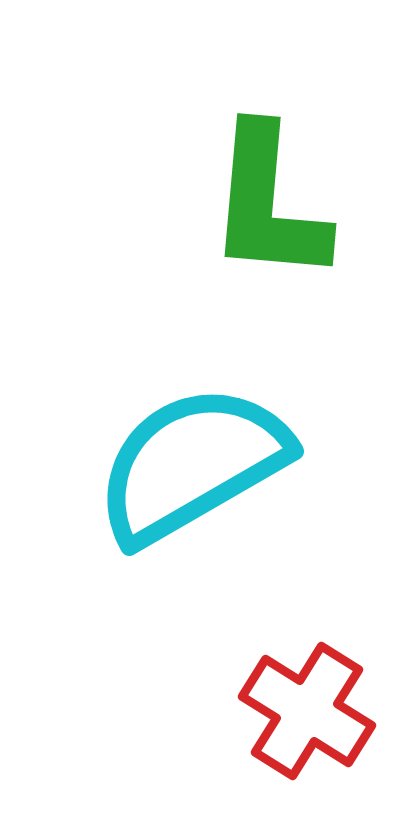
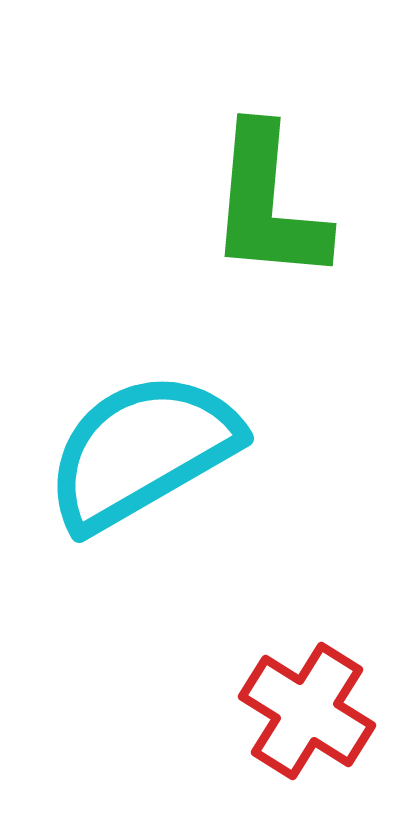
cyan semicircle: moved 50 px left, 13 px up
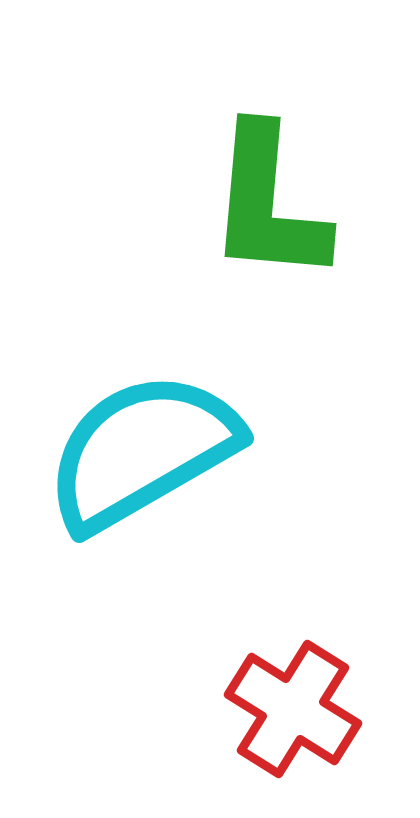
red cross: moved 14 px left, 2 px up
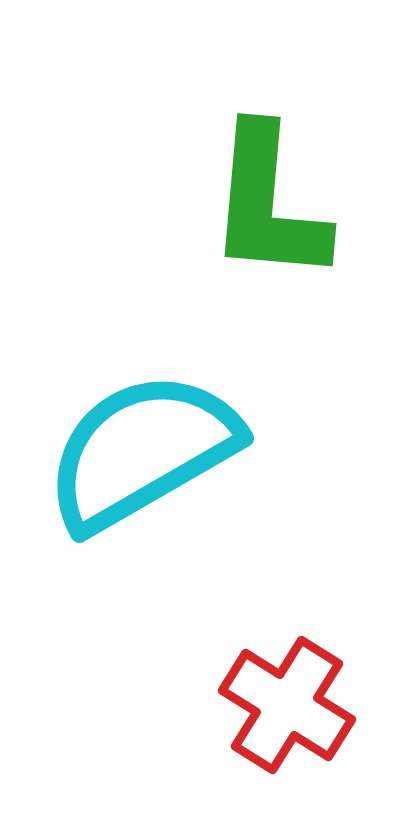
red cross: moved 6 px left, 4 px up
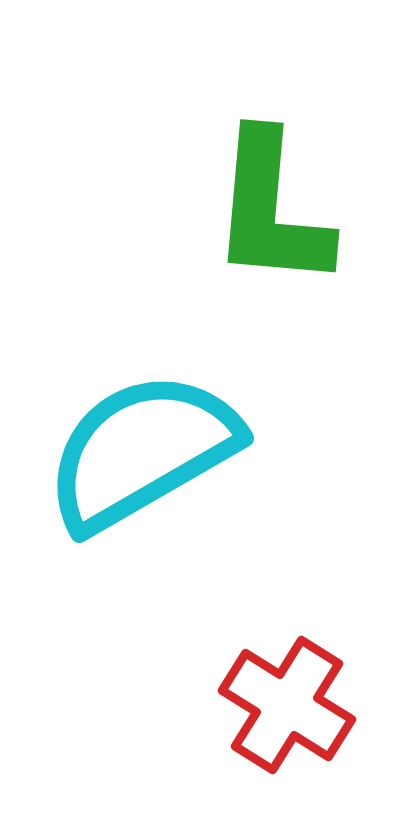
green L-shape: moved 3 px right, 6 px down
